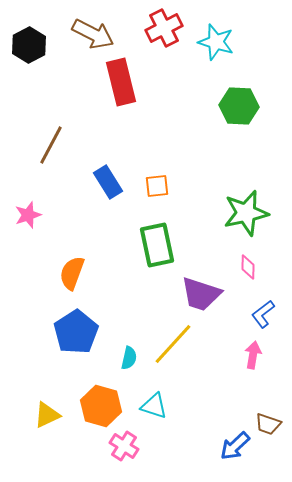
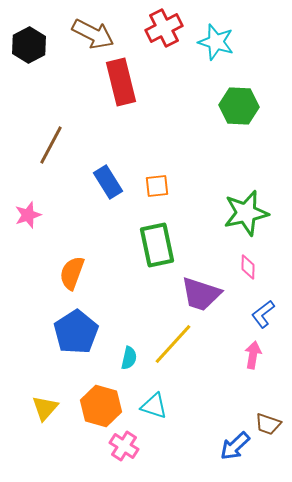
yellow triangle: moved 2 px left, 7 px up; rotated 24 degrees counterclockwise
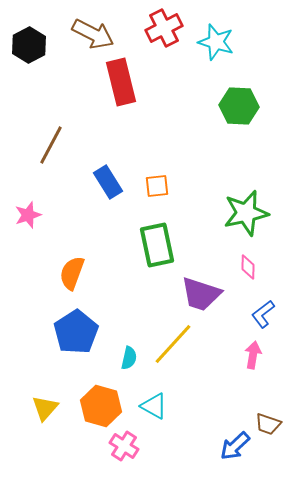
cyan triangle: rotated 12 degrees clockwise
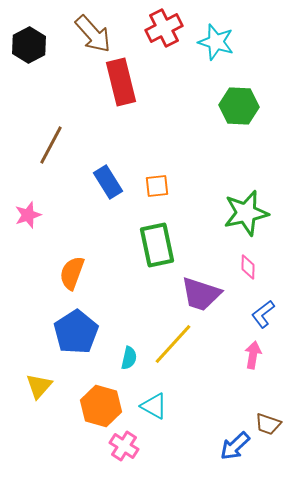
brown arrow: rotated 21 degrees clockwise
yellow triangle: moved 6 px left, 22 px up
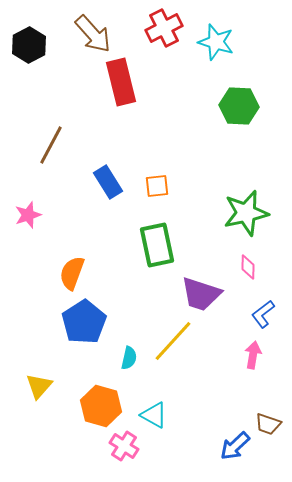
blue pentagon: moved 8 px right, 10 px up
yellow line: moved 3 px up
cyan triangle: moved 9 px down
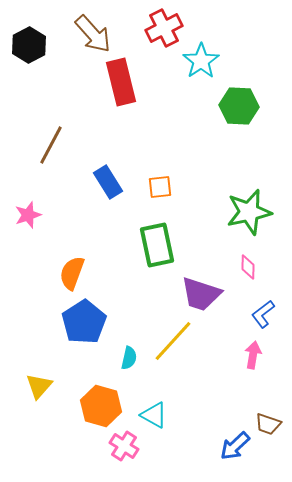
cyan star: moved 15 px left, 19 px down; rotated 21 degrees clockwise
orange square: moved 3 px right, 1 px down
green star: moved 3 px right, 1 px up
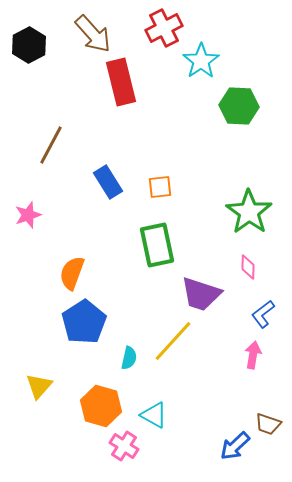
green star: rotated 24 degrees counterclockwise
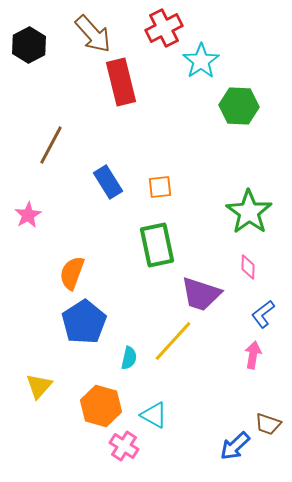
pink star: rotated 12 degrees counterclockwise
